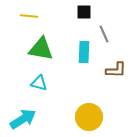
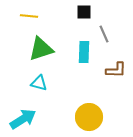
green triangle: rotated 28 degrees counterclockwise
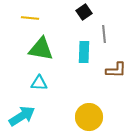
black square: rotated 35 degrees counterclockwise
yellow line: moved 1 px right, 2 px down
gray line: rotated 18 degrees clockwise
green triangle: rotated 28 degrees clockwise
cyan triangle: rotated 12 degrees counterclockwise
cyan arrow: moved 1 px left, 3 px up
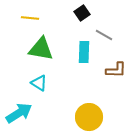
black square: moved 2 px left, 1 px down
gray line: moved 1 px down; rotated 54 degrees counterclockwise
cyan triangle: rotated 30 degrees clockwise
cyan arrow: moved 3 px left, 3 px up
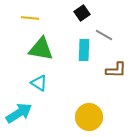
cyan rectangle: moved 2 px up
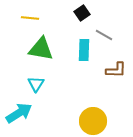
cyan triangle: moved 3 px left, 1 px down; rotated 30 degrees clockwise
yellow circle: moved 4 px right, 4 px down
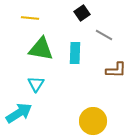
cyan rectangle: moved 9 px left, 3 px down
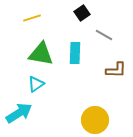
yellow line: moved 2 px right; rotated 24 degrees counterclockwise
green triangle: moved 5 px down
cyan triangle: rotated 24 degrees clockwise
yellow circle: moved 2 px right, 1 px up
